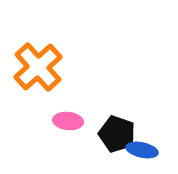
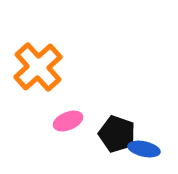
pink ellipse: rotated 28 degrees counterclockwise
blue ellipse: moved 2 px right, 1 px up
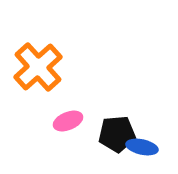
black pentagon: rotated 24 degrees counterclockwise
blue ellipse: moved 2 px left, 2 px up
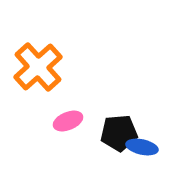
black pentagon: moved 2 px right, 1 px up
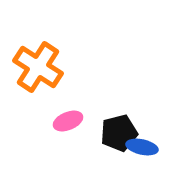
orange cross: rotated 15 degrees counterclockwise
black pentagon: rotated 9 degrees counterclockwise
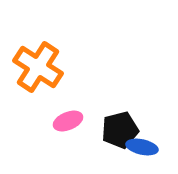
black pentagon: moved 1 px right, 3 px up
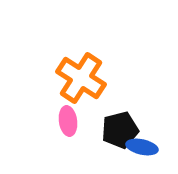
orange cross: moved 43 px right, 11 px down
pink ellipse: rotated 76 degrees counterclockwise
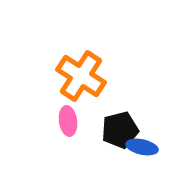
orange cross: moved 2 px up
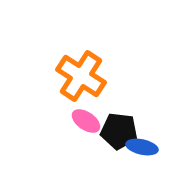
pink ellipse: moved 18 px right; rotated 48 degrees counterclockwise
black pentagon: moved 1 px left, 1 px down; rotated 21 degrees clockwise
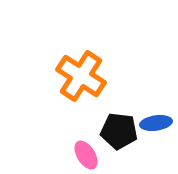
pink ellipse: moved 34 px down; rotated 24 degrees clockwise
blue ellipse: moved 14 px right, 24 px up; rotated 20 degrees counterclockwise
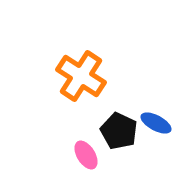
blue ellipse: rotated 36 degrees clockwise
black pentagon: rotated 18 degrees clockwise
